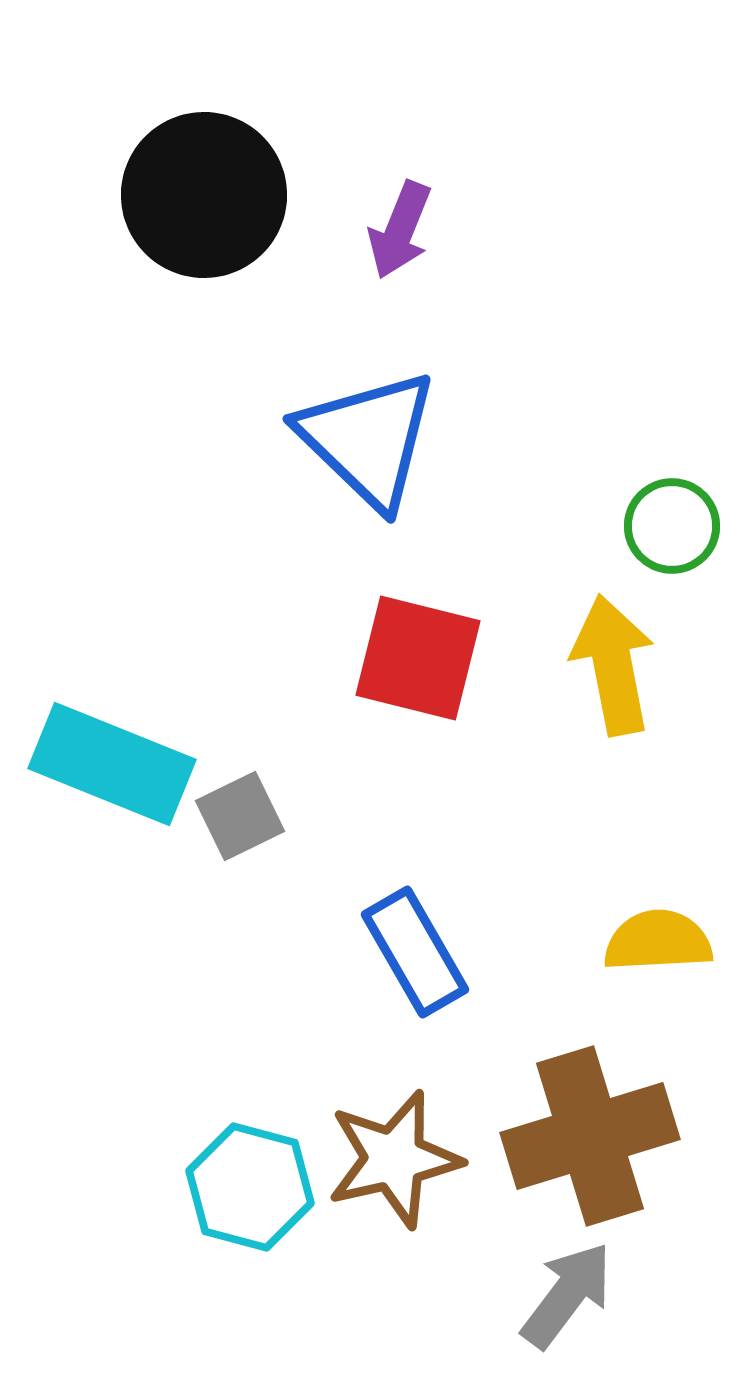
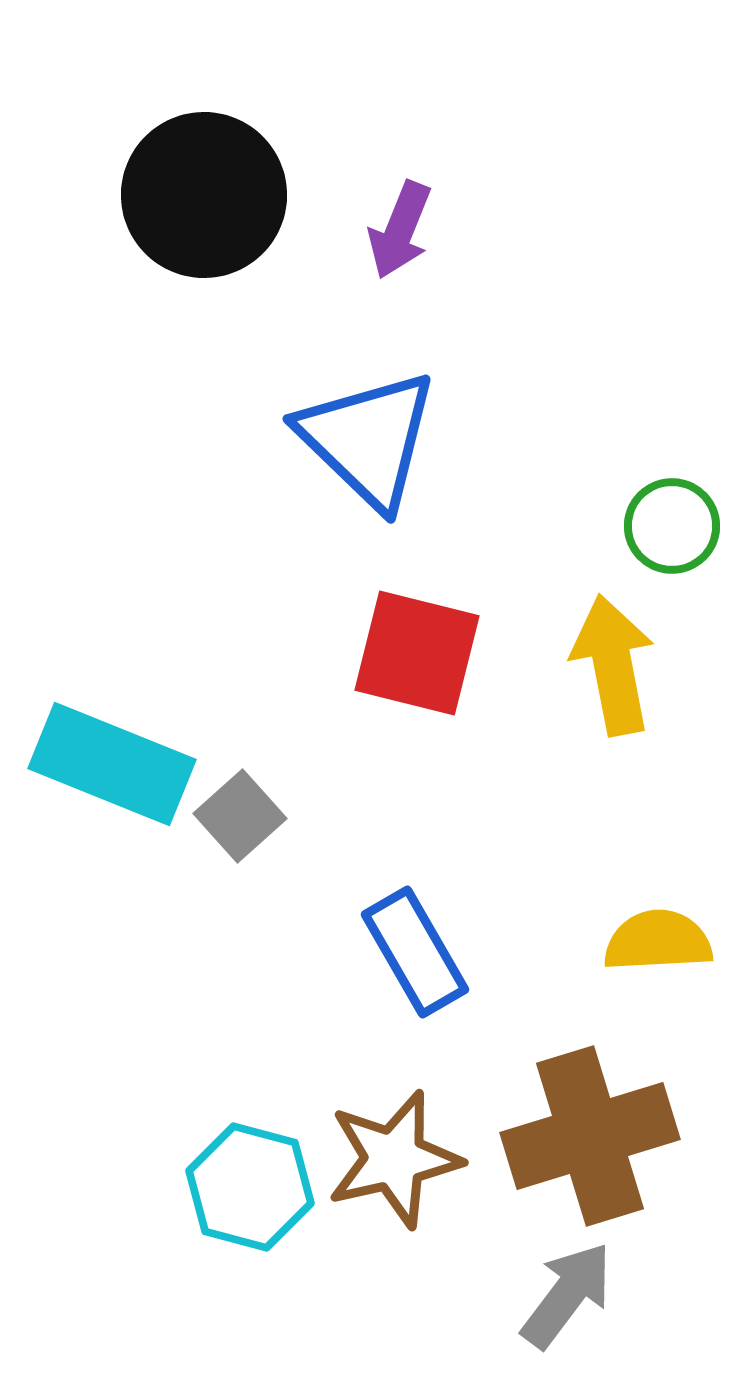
red square: moved 1 px left, 5 px up
gray square: rotated 16 degrees counterclockwise
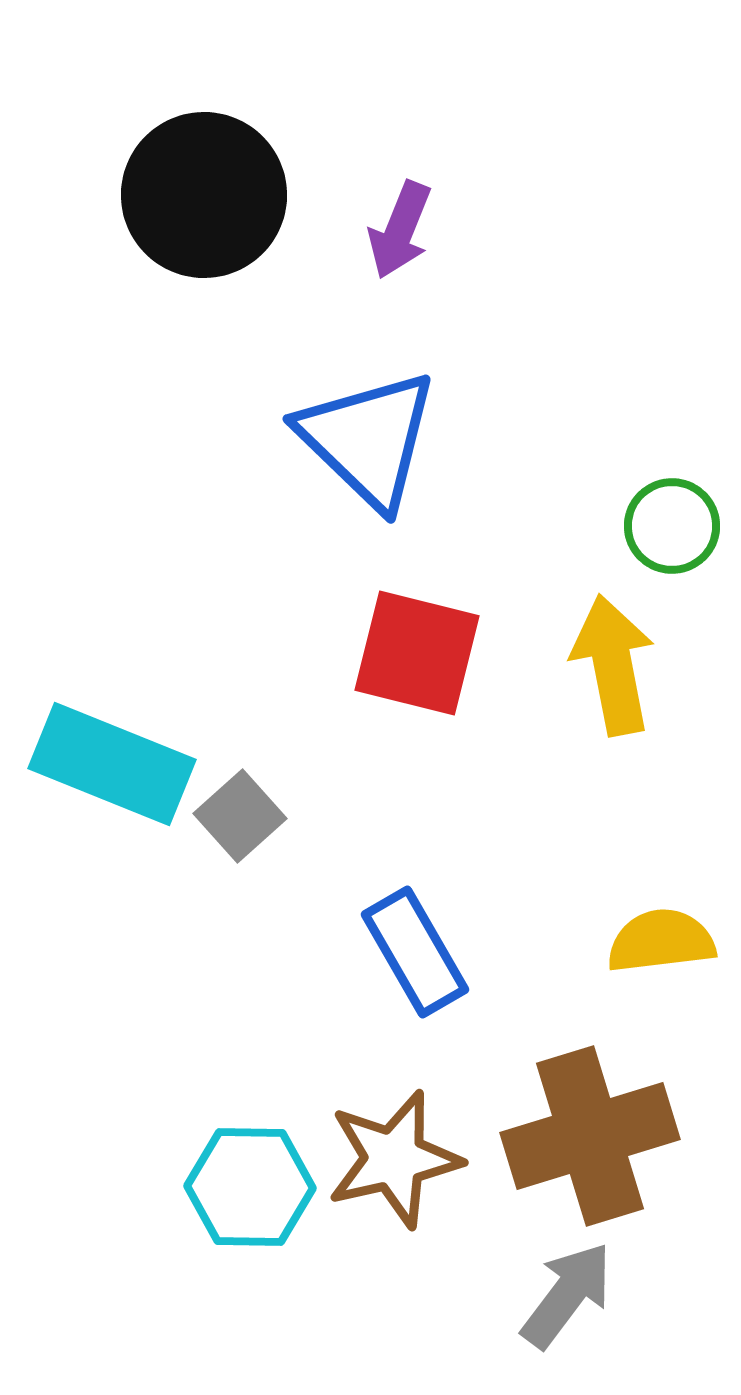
yellow semicircle: moved 3 px right; rotated 4 degrees counterclockwise
cyan hexagon: rotated 14 degrees counterclockwise
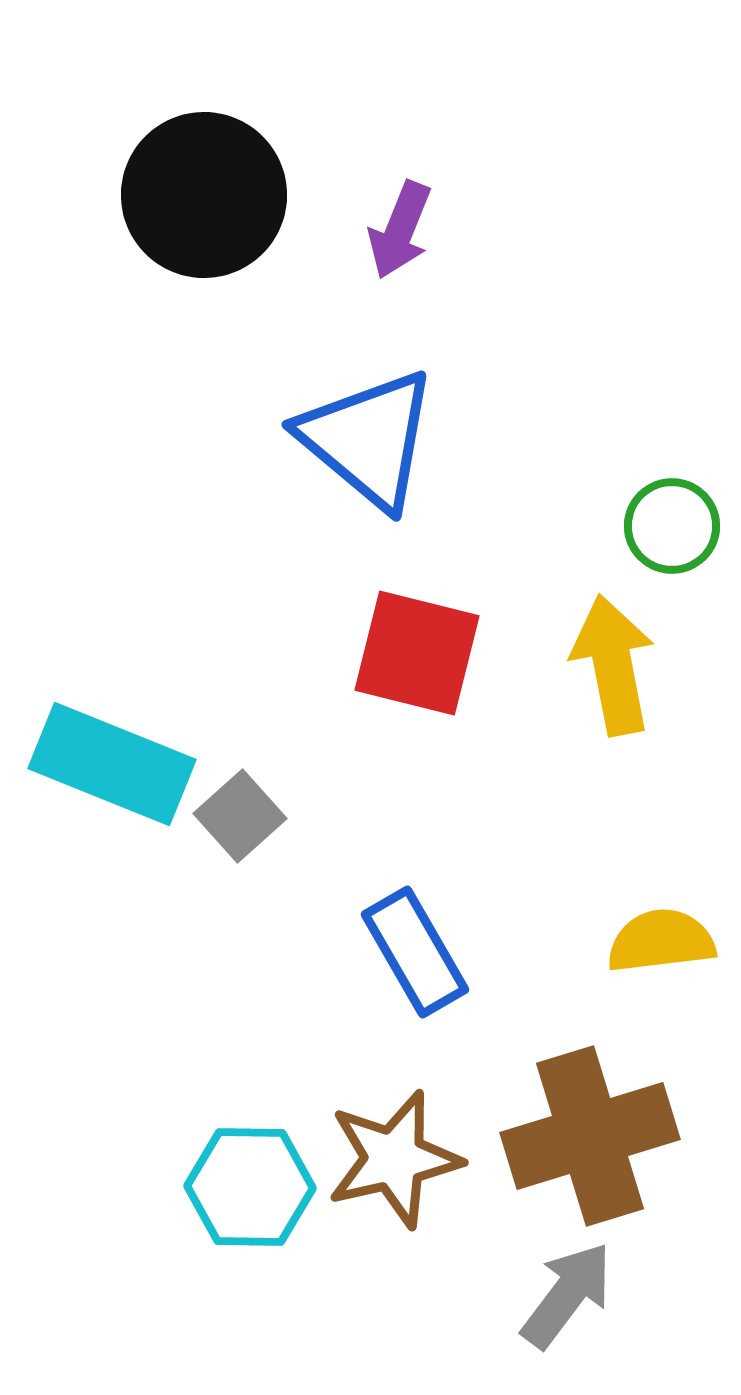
blue triangle: rotated 4 degrees counterclockwise
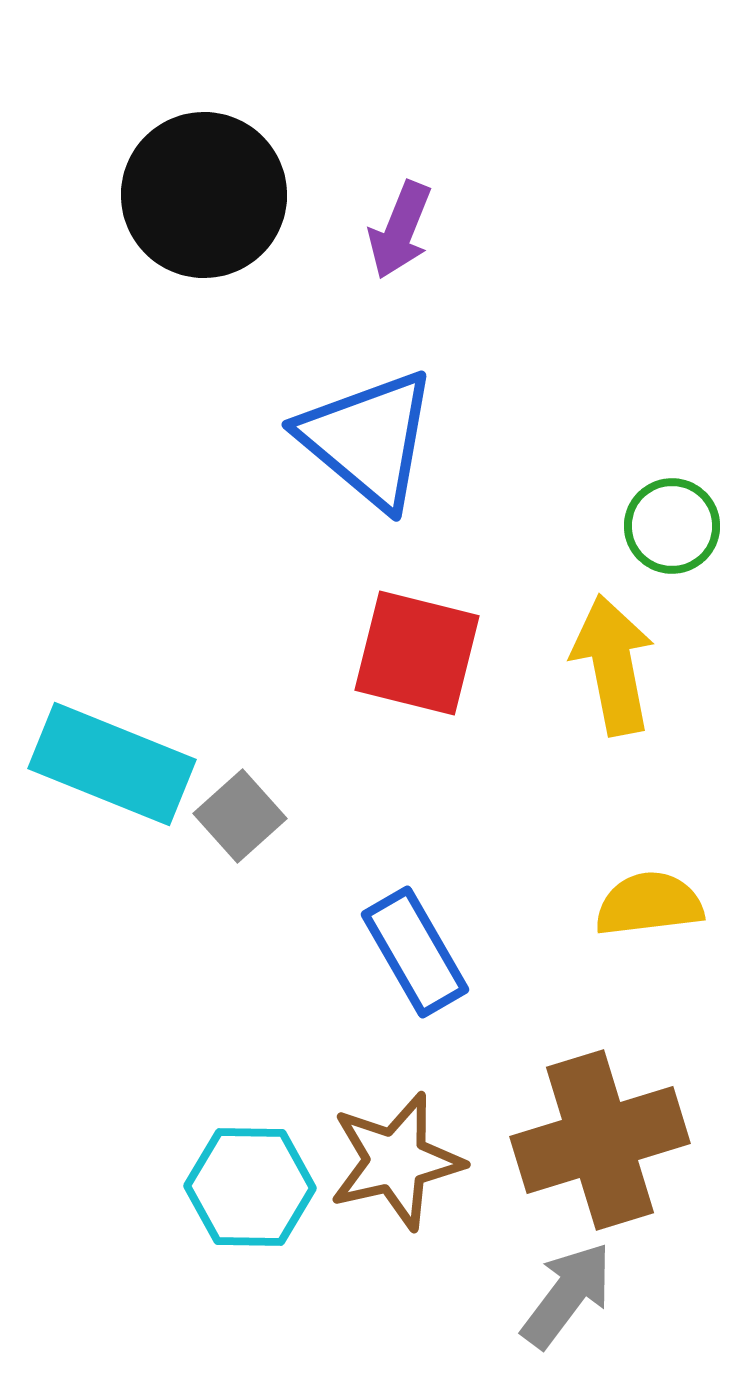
yellow semicircle: moved 12 px left, 37 px up
brown cross: moved 10 px right, 4 px down
brown star: moved 2 px right, 2 px down
